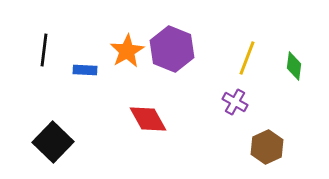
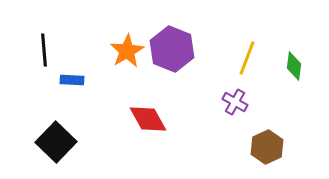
black line: rotated 12 degrees counterclockwise
blue rectangle: moved 13 px left, 10 px down
black square: moved 3 px right
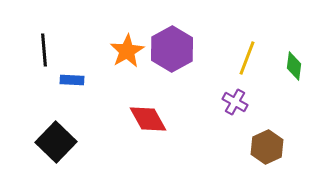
purple hexagon: rotated 9 degrees clockwise
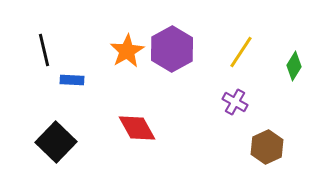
black line: rotated 8 degrees counterclockwise
yellow line: moved 6 px left, 6 px up; rotated 12 degrees clockwise
green diamond: rotated 24 degrees clockwise
red diamond: moved 11 px left, 9 px down
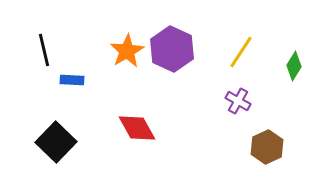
purple hexagon: rotated 6 degrees counterclockwise
purple cross: moved 3 px right, 1 px up
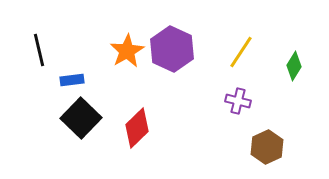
black line: moved 5 px left
blue rectangle: rotated 10 degrees counterclockwise
purple cross: rotated 15 degrees counterclockwise
red diamond: rotated 75 degrees clockwise
black square: moved 25 px right, 24 px up
